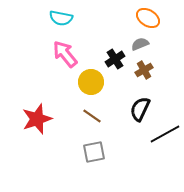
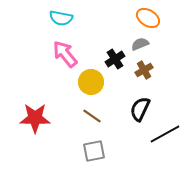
red star: moved 2 px left, 1 px up; rotated 20 degrees clockwise
gray square: moved 1 px up
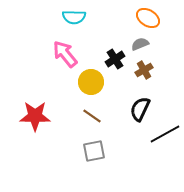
cyan semicircle: moved 13 px right, 1 px up; rotated 10 degrees counterclockwise
red star: moved 2 px up
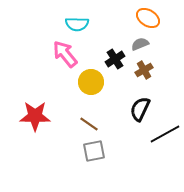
cyan semicircle: moved 3 px right, 7 px down
brown line: moved 3 px left, 8 px down
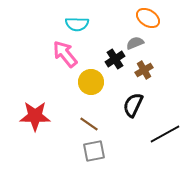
gray semicircle: moved 5 px left, 1 px up
black semicircle: moved 7 px left, 4 px up
